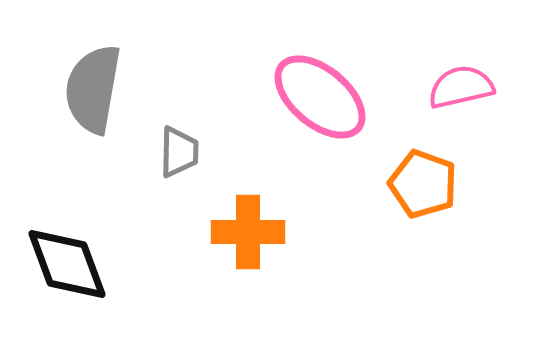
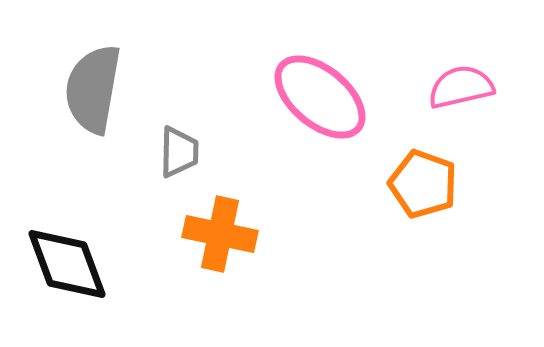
orange cross: moved 28 px left, 2 px down; rotated 12 degrees clockwise
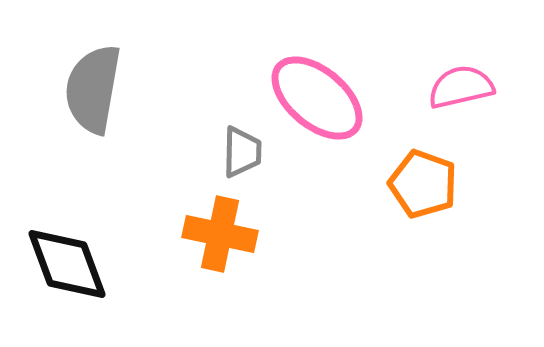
pink ellipse: moved 3 px left, 1 px down
gray trapezoid: moved 63 px right
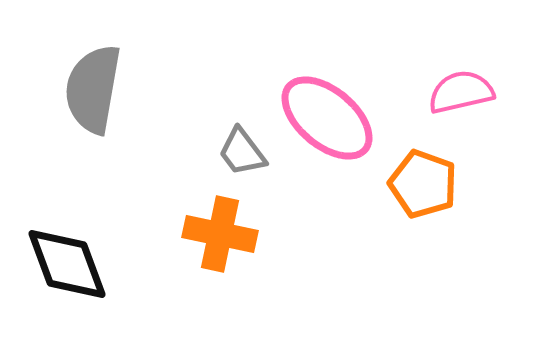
pink semicircle: moved 5 px down
pink ellipse: moved 10 px right, 20 px down
gray trapezoid: rotated 142 degrees clockwise
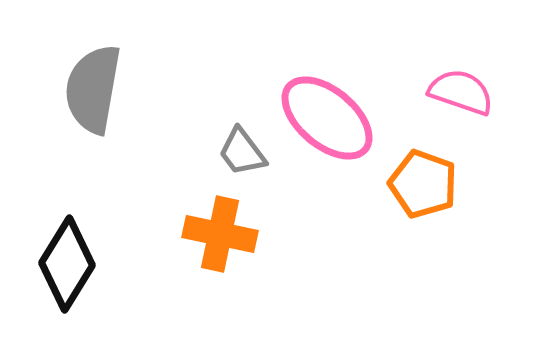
pink semicircle: rotated 32 degrees clockwise
black diamond: rotated 52 degrees clockwise
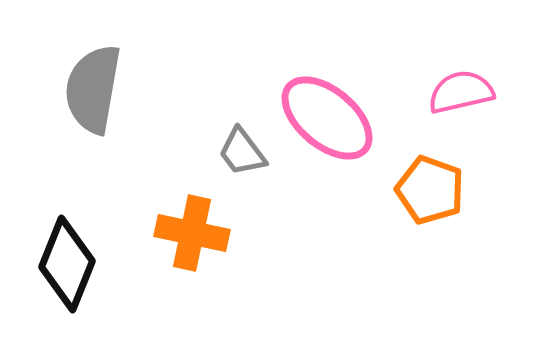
pink semicircle: rotated 32 degrees counterclockwise
orange pentagon: moved 7 px right, 6 px down
orange cross: moved 28 px left, 1 px up
black diamond: rotated 10 degrees counterclockwise
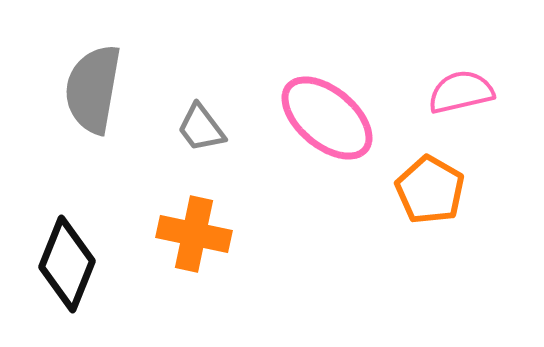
gray trapezoid: moved 41 px left, 24 px up
orange pentagon: rotated 10 degrees clockwise
orange cross: moved 2 px right, 1 px down
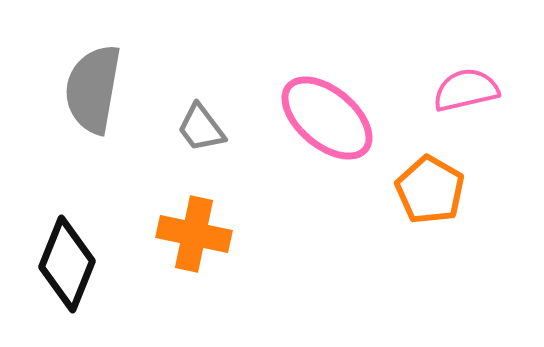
pink semicircle: moved 5 px right, 2 px up
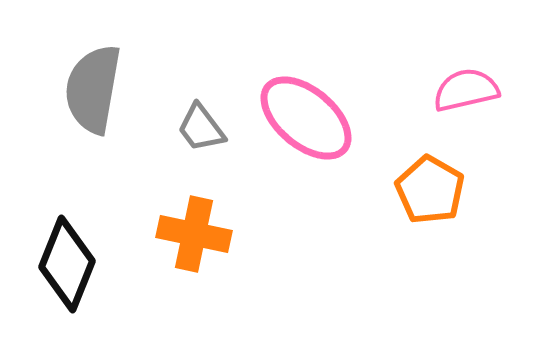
pink ellipse: moved 21 px left
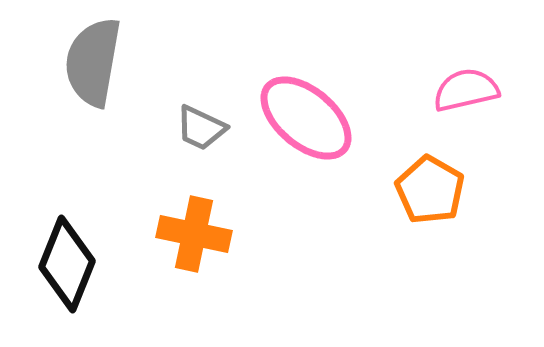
gray semicircle: moved 27 px up
gray trapezoid: rotated 28 degrees counterclockwise
